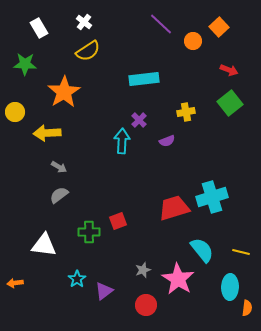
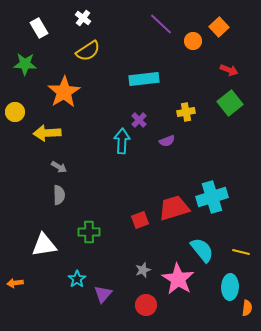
white cross: moved 1 px left, 4 px up
gray semicircle: rotated 126 degrees clockwise
red square: moved 22 px right, 1 px up
white triangle: rotated 16 degrees counterclockwise
purple triangle: moved 1 px left, 3 px down; rotated 12 degrees counterclockwise
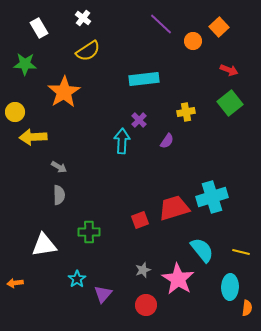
yellow arrow: moved 14 px left, 4 px down
purple semicircle: rotated 35 degrees counterclockwise
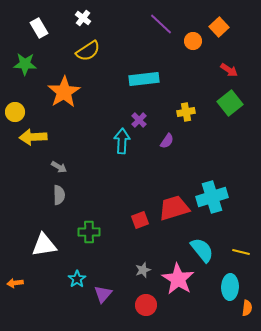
red arrow: rotated 12 degrees clockwise
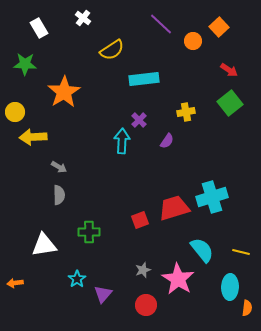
yellow semicircle: moved 24 px right, 1 px up
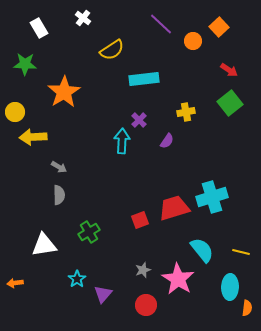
green cross: rotated 30 degrees counterclockwise
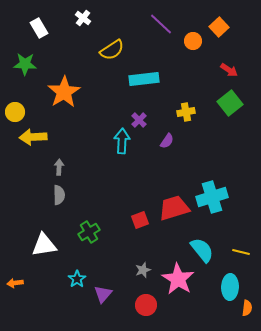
gray arrow: rotated 119 degrees counterclockwise
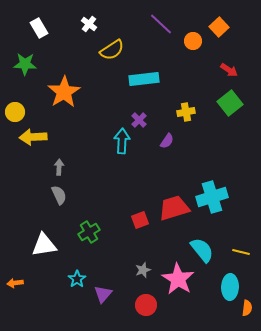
white cross: moved 6 px right, 6 px down
gray semicircle: rotated 24 degrees counterclockwise
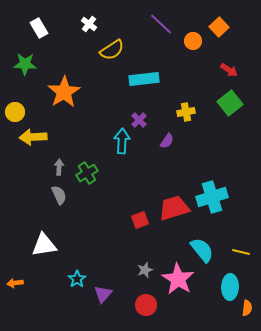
green cross: moved 2 px left, 59 px up
gray star: moved 2 px right
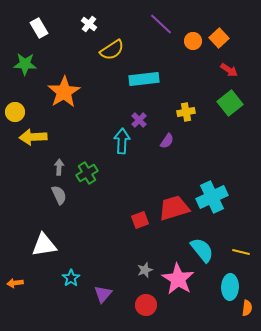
orange square: moved 11 px down
cyan cross: rotated 8 degrees counterclockwise
cyan star: moved 6 px left, 1 px up
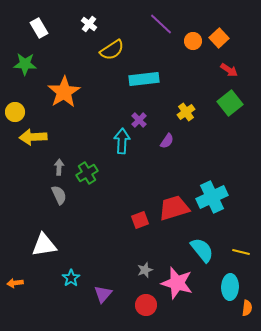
yellow cross: rotated 24 degrees counterclockwise
pink star: moved 1 px left, 4 px down; rotated 16 degrees counterclockwise
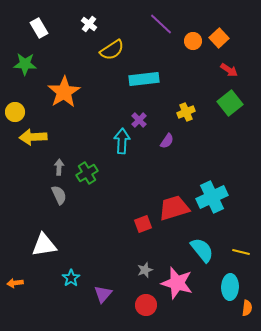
yellow cross: rotated 12 degrees clockwise
red square: moved 3 px right, 4 px down
